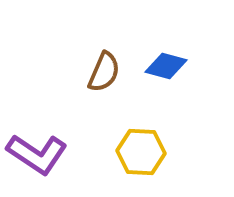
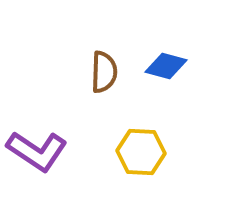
brown semicircle: rotated 21 degrees counterclockwise
purple L-shape: moved 3 px up
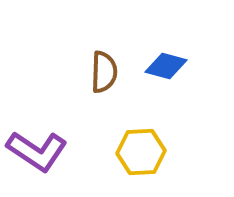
yellow hexagon: rotated 6 degrees counterclockwise
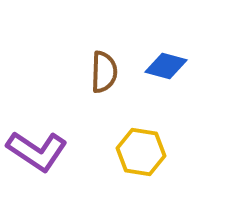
yellow hexagon: rotated 12 degrees clockwise
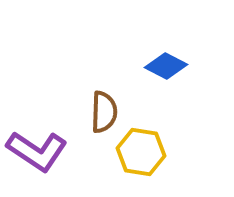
blue diamond: rotated 12 degrees clockwise
brown semicircle: moved 40 px down
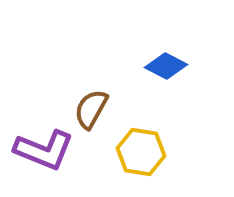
brown semicircle: moved 13 px left, 3 px up; rotated 153 degrees counterclockwise
purple L-shape: moved 7 px right, 1 px up; rotated 12 degrees counterclockwise
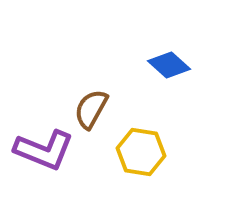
blue diamond: moved 3 px right, 1 px up; rotated 15 degrees clockwise
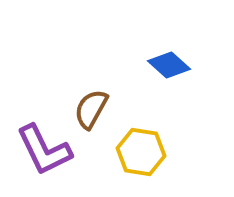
purple L-shape: rotated 42 degrees clockwise
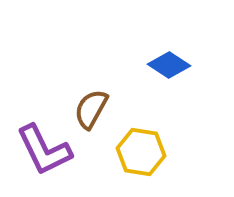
blue diamond: rotated 9 degrees counterclockwise
